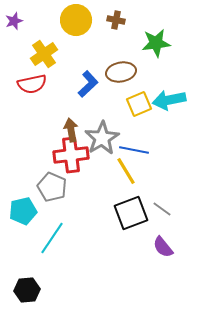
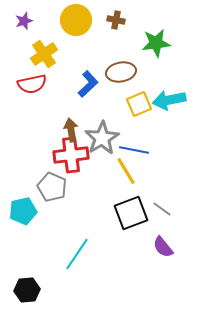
purple star: moved 10 px right
cyan line: moved 25 px right, 16 px down
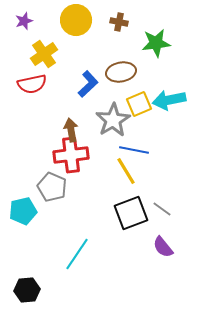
brown cross: moved 3 px right, 2 px down
gray star: moved 11 px right, 18 px up
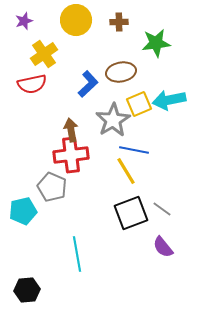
brown cross: rotated 12 degrees counterclockwise
cyan line: rotated 44 degrees counterclockwise
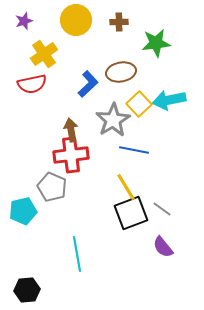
yellow square: rotated 20 degrees counterclockwise
yellow line: moved 16 px down
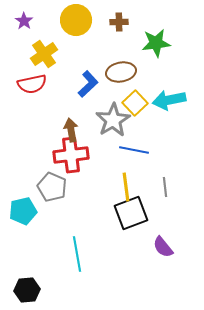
purple star: rotated 18 degrees counterclockwise
yellow square: moved 4 px left, 1 px up
yellow line: rotated 24 degrees clockwise
gray line: moved 3 px right, 22 px up; rotated 48 degrees clockwise
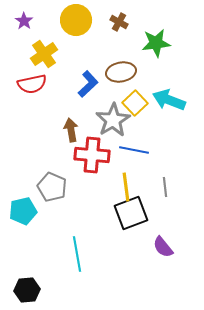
brown cross: rotated 30 degrees clockwise
cyan arrow: rotated 32 degrees clockwise
red cross: moved 21 px right; rotated 12 degrees clockwise
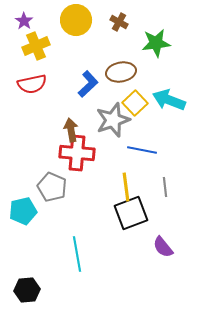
yellow cross: moved 8 px left, 8 px up; rotated 12 degrees clockwise
gray star: rotated 12 degrees clockwise
blue line: moved 8 px right
red cross: moved 15 px left, 2 px up
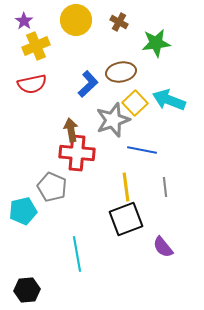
black square: moved 5 px left, 6 px down
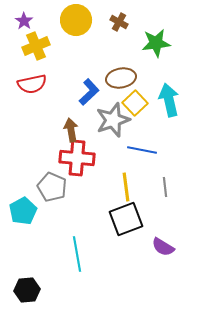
brown ellipse: moved 6 px down
blue L-shape: moved 1 px right, 8 px down
cyan arrow: rotated 56 degrees clockwise
red cross: moved 5 px down
cyan pentagon: rotated 16 degrees counterclockwise
purple semicircle: rotated 20 degrees counterclockwise
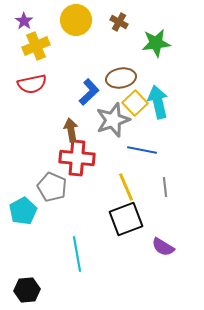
cyan arrow: moved 11 px left, 2 px down
yellow line: rotated 16 degrees counterclockwise
